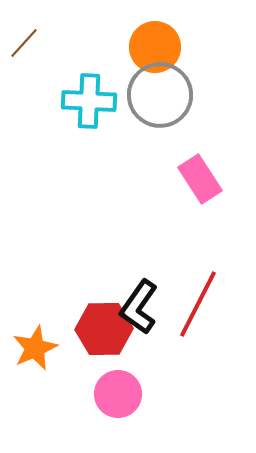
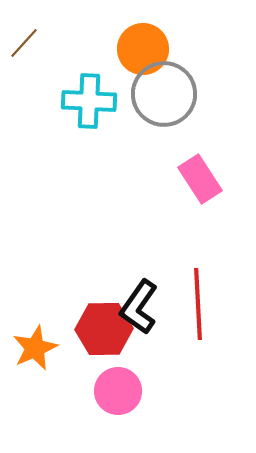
orange circle: moved 12 px left, 2 px down
gray circle: moved 4 px right, 1 px up
red line: rotated 30 degrees counterclockwise
pink circle: moved 3 px up
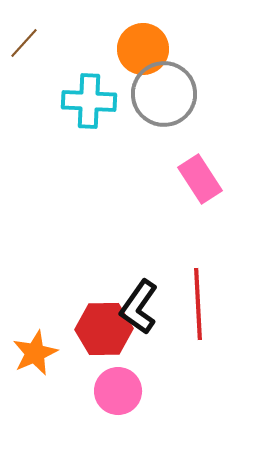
orange star: moved 5 px down
